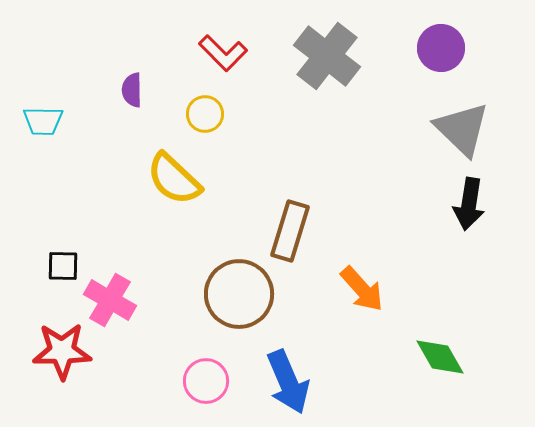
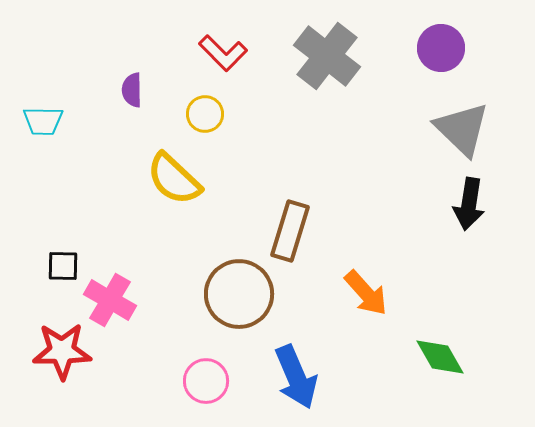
orange arrow: moved 4 px right, 4 px down
blue arrow: moved 8 px right, 5 px up
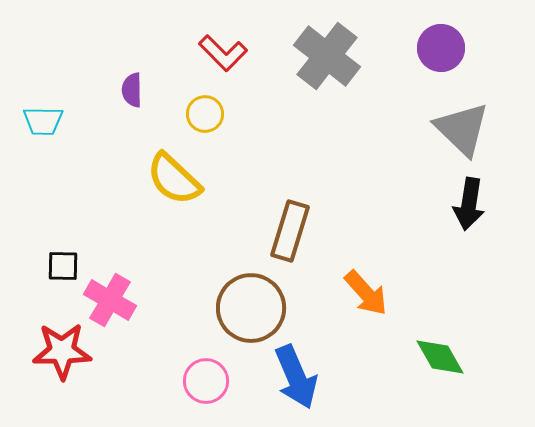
brown circle: moved 12 px right, 14 px down
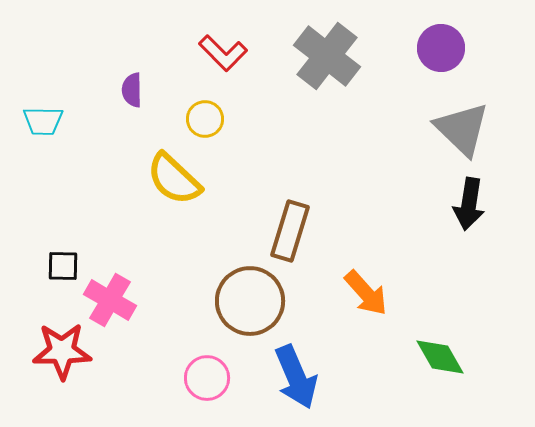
yellow circle: moved 5 px down
brown circle: moved 1 px left, 7 px up
pink circle: moved 1 px right, 3 px up
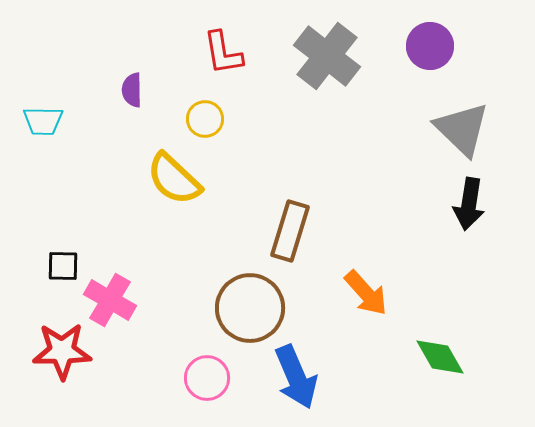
purple circle: moved 11 px left, 2 px up
red L-shape: rotated 36 degrees clockwise
brown circle: moved 7 px down
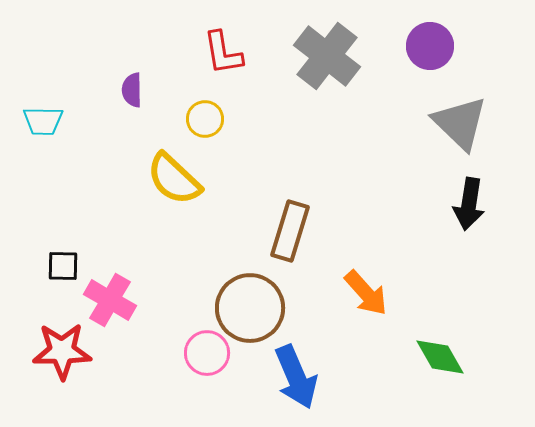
gray triangle: moved 2 px left, 6 px up
pink circle: moved 25 px up
